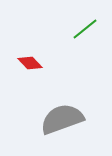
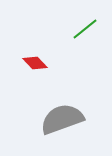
red diamond: moved 5 px right
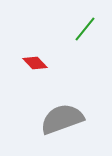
green line: rotated 12 degrees counterclockwise
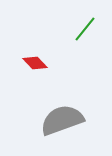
gray semicircle: moved 1 px down
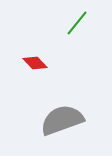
green line: moved 8 px left, 6 px up
